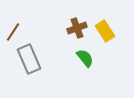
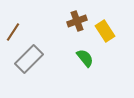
brown cross: moved 7 px up
gray rectangle: rotated 68 degrees clockwise
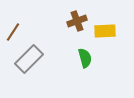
yellow rectangle: rotated 60 degrees counterclockwise
green semicircle: rotated 24 degrees clockwise
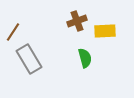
gray rectangle: rotated 76 degrees counterclockwise
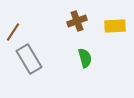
yellow rectangle: moved 10 px right, 5 px up
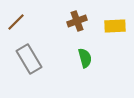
brown line: moved 3 px right, 10 px up; rotated 12 degrees clockwise
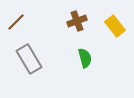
yellow rectangle: rotated 55 degrees clockwise
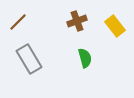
brown line: moved 2 px right
